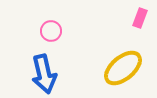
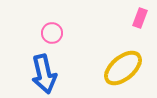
pink circle: moved 1 px right, 2 px down
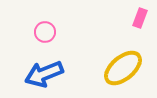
pink circle: moved 7 px left, 1 px up
blue arrow: rotated 81 degrees clockwise
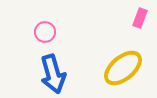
blue arrow: moved 9 px right; rotated 84 degrees counterclockwise
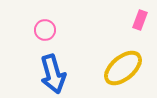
pink rectangle: moved 2 px down
pink circle: moved 2 px up
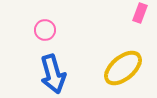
pink rectangle: moved 7 px up
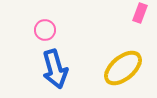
blue arrow: moved 2 px right, 5 px up
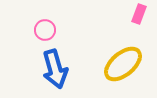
pink rectangle: moved 1 px left, 1 px down
yellow ellipse: moved 4 px up
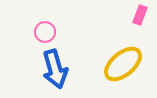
pink rectangle: moved 1 px right, 1 px down
pink circle: moved 2 px down
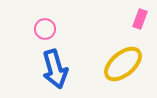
pink rectangle: moved 4 px down
pink circle: moved 3 px up
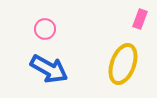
yellow ellipse: rotated 30 degrees counterclockwise
blue arrow: moved 6 px left; rotated 45 degrees counterclockwise
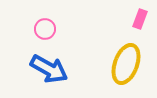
yellow ellipse: moved 3 px right
